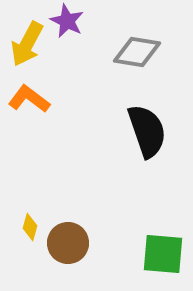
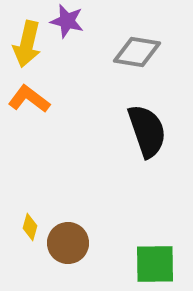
purple star: rotated 12 degrees counterclockwise
yellow arrow: rotated 15 degrees counterclockwise
green square: moved 8 px left, 10 px down; rotated 6 degrees counterclockwise
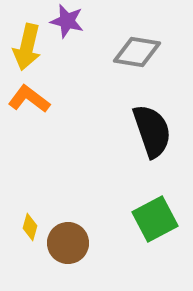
yellow arrow: moved 3 px down
black semicircle: moved 5 px right
green square: moved 45 px up; rotated 27 degrees counterclockwise
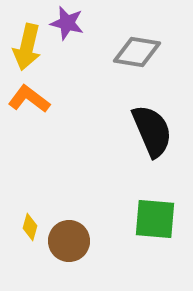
purple star: moved 2 px down
black semicircle: rotated 4 degrees counterclockwise
green square: rotated 33 degrees clockwise
brown circle: moved 1 px right, 2 px up
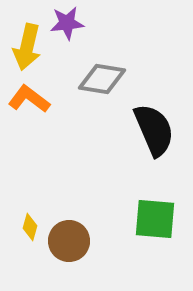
purple star: rotated 20 degrees counterclockwise
gray diamond: moved 35 px left, 27 px down
black semicircle: moved 2 px right, 1 px up
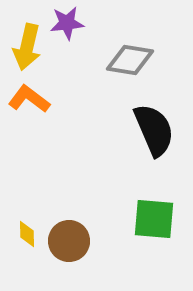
gray diamond: moved 28 px right, 19 px up
green square: moved 1 px left
yellow diamond: moved 3 px left, 7 px down; rotated 16 degrees counterclockwise
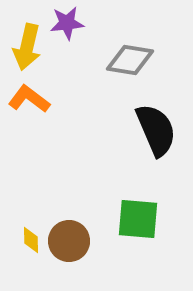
black semicircle: moved 2 px right
green square: moved 16 px left
yellow diamond: moved 4 px right, 6 px down
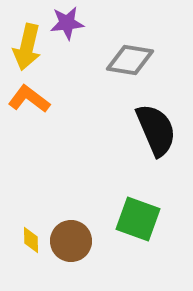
green square: rotated 15 degrees clockwise
brown circle: moved 2 px right
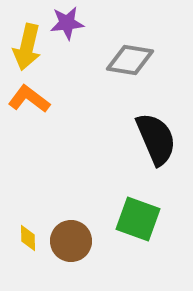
black semicircle: moved 9 px down
yellow diamond: moved 3 px left, 2 px up
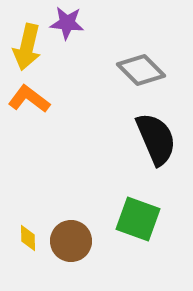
purple star: rotated 12 degrees clockwise
gray diamond: moved 11 px right, 10 px down; rotated 36 degrees clockwise
